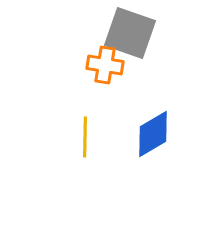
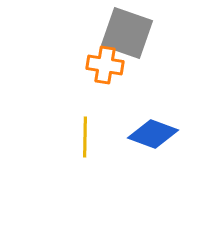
gray square: moved 3 px left
blue diamond: rotated 51 degrees clockwise
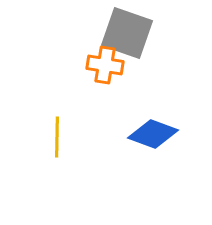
yellow line: moved 28 px left
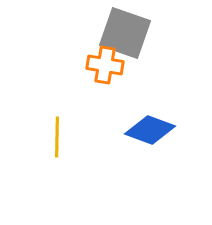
gray square: moved 2 px left
blue diamond: moved 3 px left, 4 px up
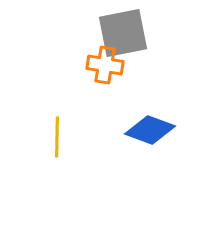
gray square: moved 2 px left; rotated 30 degrees counterclockwise
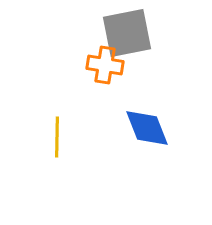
gray square: moved 4 px right
blue diamond: moved 3 px left, 2 px up; rotated 48 degrees clockwise
